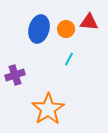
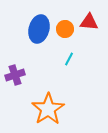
orange circle: moved 1 px left
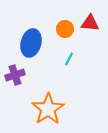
red triangle: moved 1 px right, 1 px down
blue ellipse: moved 8 px left, 14 px down
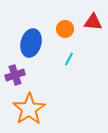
red triangle: moved 3 px right, 1 px up
orange star: moved 19 px left
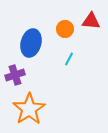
red triangle: moved 2 px left, 1 px up
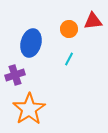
red triangle: moved 2 px right; rotated 12 degrees counterclockwise
orange circle: moved 4 px right
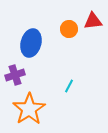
cyan line: moved 27 px down
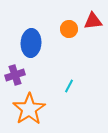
blue ellipse: rotated 12 degrees counterclockwise
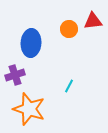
orange star: rotated 20 degrees counterclockwise
